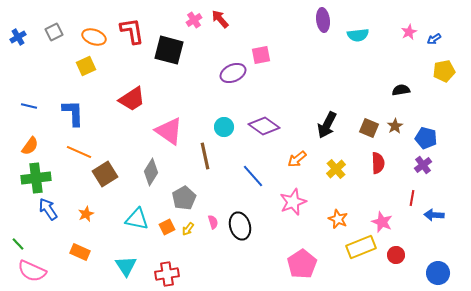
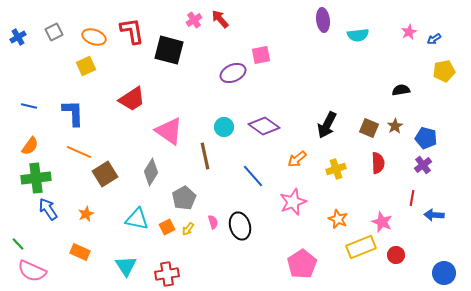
yellow cross at (336, 169): rotated 24 degrees clockwise
blue circle at (438, 273): moved 6 px right
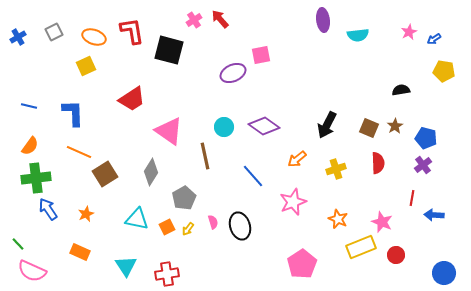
yellow pentagon at (444, 71): rotated 20 degrees clockwise
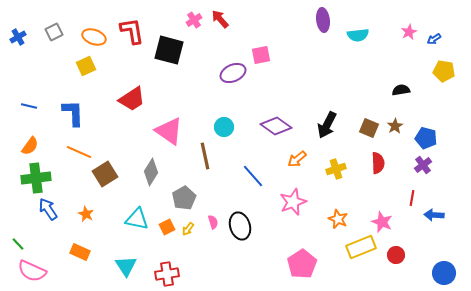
purple diamond at (264, 126): moved 12 px right
orange star at (86, 214): rotated 21 degrees counterclockwise
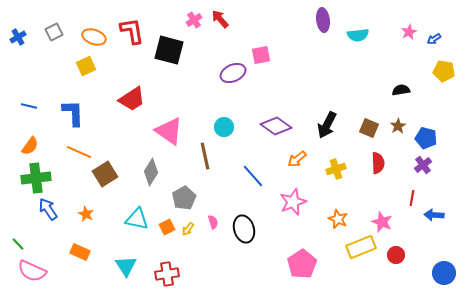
brown star at (395, 126): moved 3 px right
black ellipse at (240, 226): moved 4 px right, 3 px down
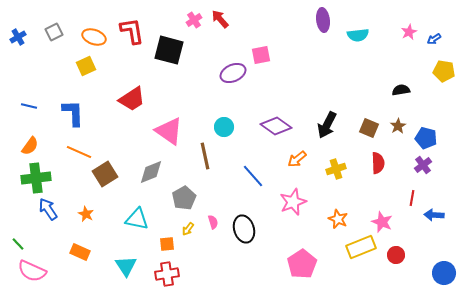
gray diamond at (151, 172): rotated 36 degrees clockwise
orange square at (167, 227): moved 17 px down; rotated 21 degrees clockwise
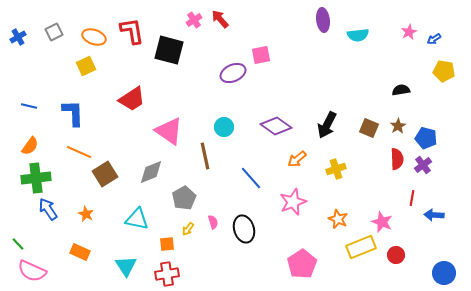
red semicircle at (378, 163): moved 19 px right, 4 px up
blue line at (253, 176): moved 2 px left, 2 px down
